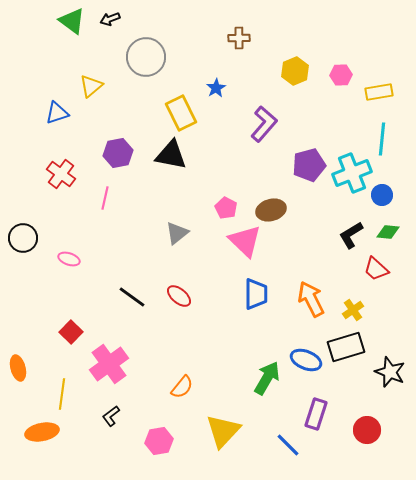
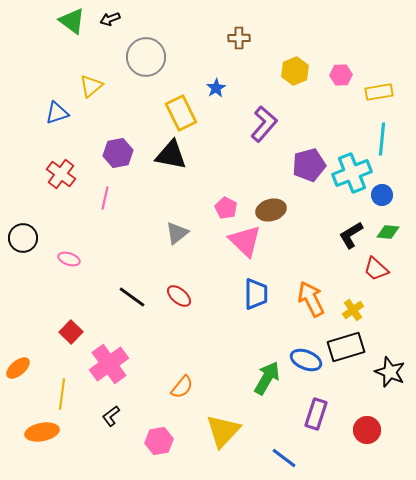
orange ellipse at (18, 368): rotated 65 degrees clockwise
blue line at (288, 445): moved 4 px left, 13 px down; rotated 8 degrees counterclockwise
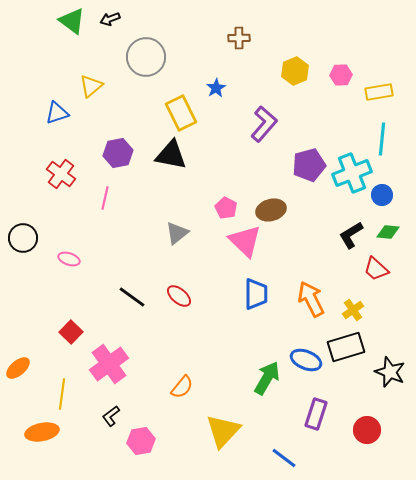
pink hexagon at (159, 441): moved 18 px left
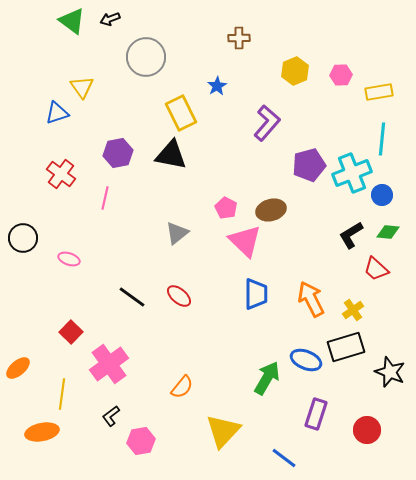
yellow triangle at (91, 86): moved 9 px left, 1 px down; rotated 25 degrees counterclockwise
blue star at (216, 88): moved 1 px right, 2 px up
purple L-shape at (264, 124): moved 3 px right, 1 px up
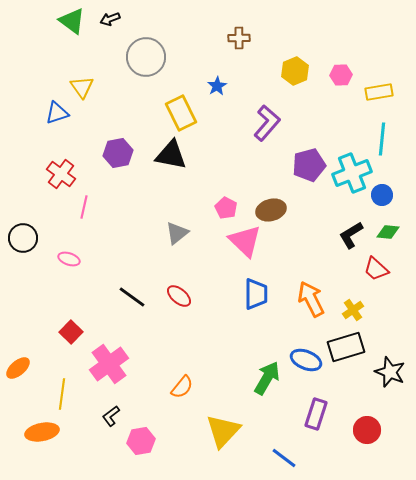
pink line at (105, 198): moved 21 px left, 9 px down
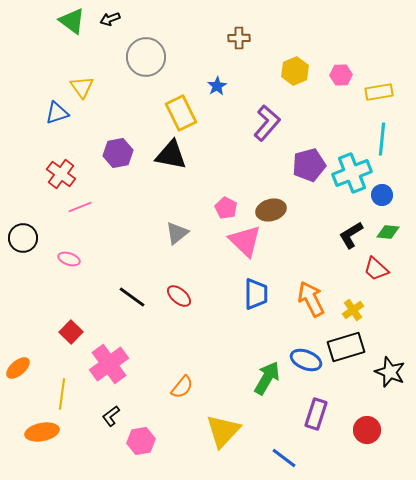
pink line at (84, 207): moved 4 px left; rotated 55 degrees clockwise
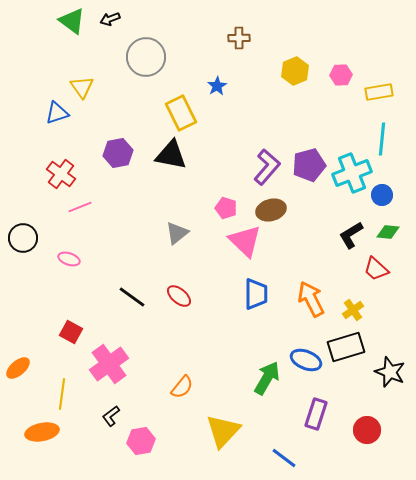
purple L-shape at (267, 123): moved 44 px down
pink pentagon at (226, 208): rotated 10 degrees counterclockwise
red square at (71, 332): rotated 15 degrees counterclockwise
